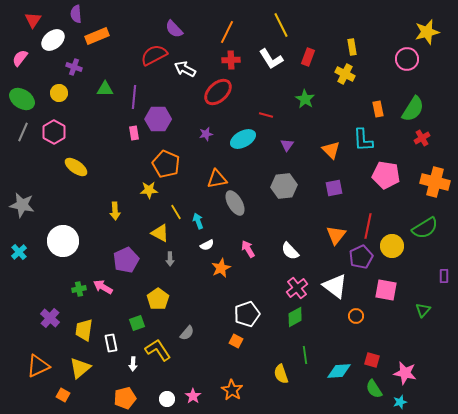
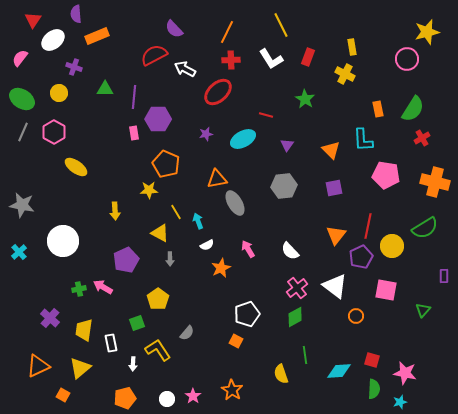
green semicircle at (374, 389): rotated 144 degrees counterclockwise
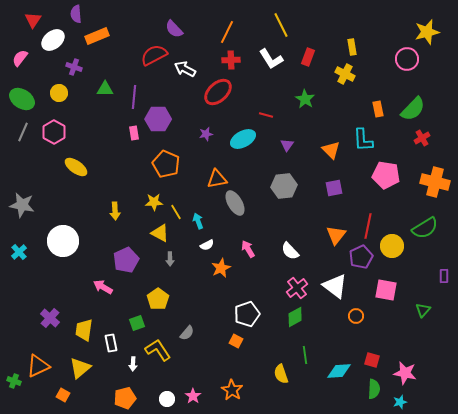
green semicircle at (413, 109): rotated 12 degrees clockwise
yellow star at (149, 190): moved 5 px right, 12 px down
green cross at (79, 289): moved 65 px left, 92 px down; rotated 32 degrees clockwise
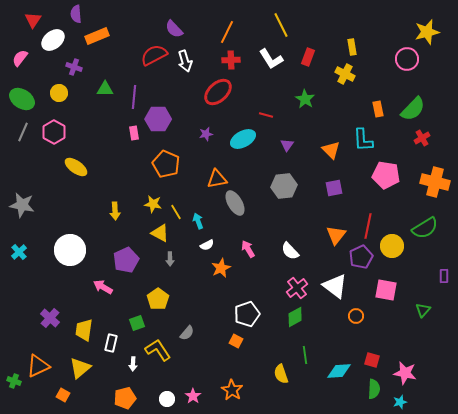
white arrow at (185, 69): moved 8 px up; rotated 135 degrees counterclockwise
yellow star at (154, 202): moved 1 px left, 2 px down; rotated 12 degrees clockwise
white circle at (63, 241): moved 7 px right, 9 px down
white rectangle at (111, 343): rotated 24 degrees clockwise
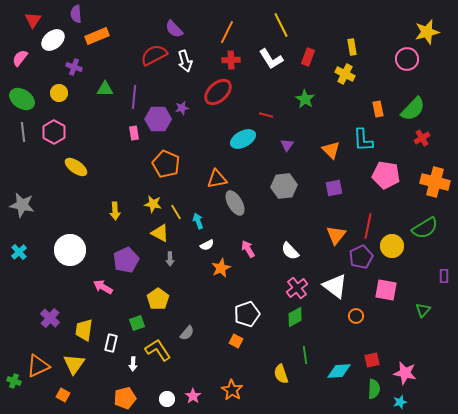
gray line at (23, 132): rotated 30 degrees counterclockwise
purple star at (206, 134): moved 24 px left, 26 px up
red square at (372, 360): rotated 28 degrees counterclockwise
yellow triangle at (80, 368): moved 6 px left, 4 px up; rotated 15 degrees counterclockwise
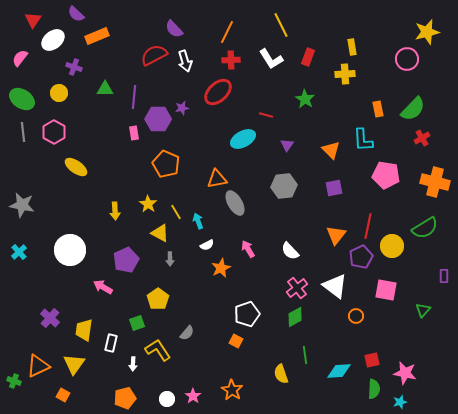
purple semicircle at (76, 14): rotated 42 degrees counterclockwise
yellow cross at (345, 74): rotated 30 degrees counterclockwise
yellow star at (153, 204): moved 5 px left; rotated 24 degrees clockwise
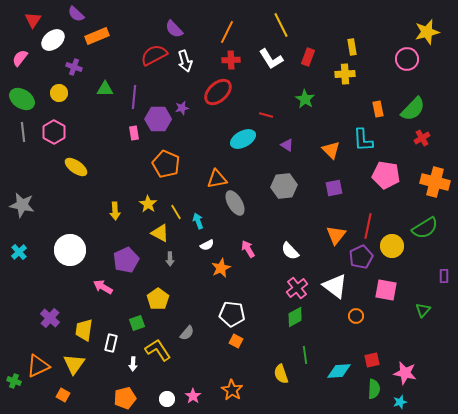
purple triangle at (287, 145): rotated 32 degrees counterclockwise
white pentagon at (247, 314): moved 15 px left; rotated 25 degrees clockwise
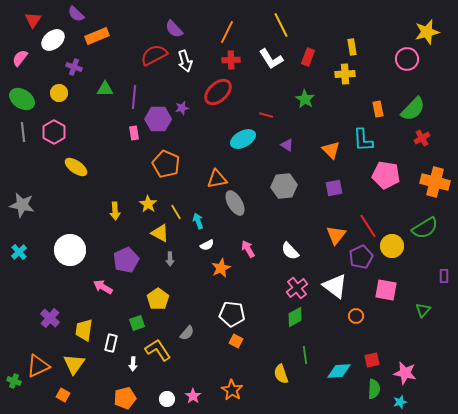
red line at (368, 226): rotated 45 degrees counterclockwise
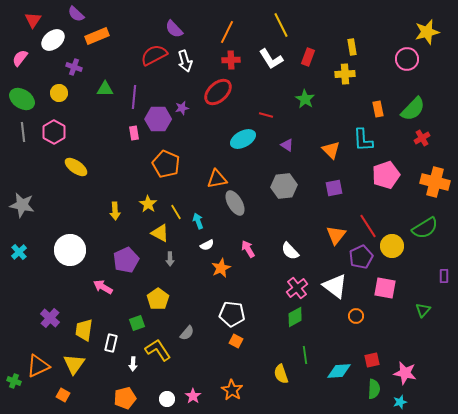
pink pentagon at (386, 175): rotated 28 degrees counterclockwise
pink square at (386, 290): moved 1 px left, 2 px up
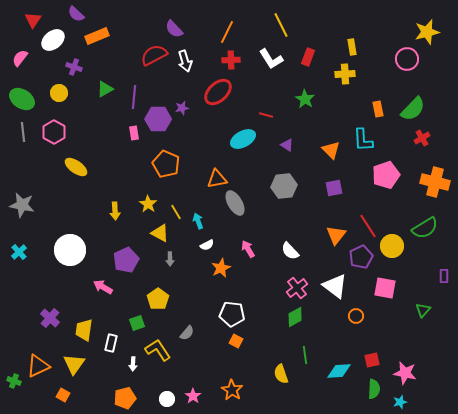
green triangle at (105, 89): rotated 30 degrees counterclockwise
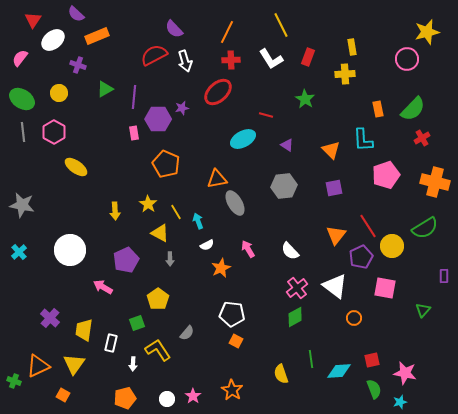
purple cross at (74, 67): moved 4 px right, 2 px up
orange circle at (356, 316): moved 2 px left, 2 px down
green line at (305, 355): moved 6 px right, 4 px down
green semicircle at (374, 389): rotated 24 degrees counterclockwise
